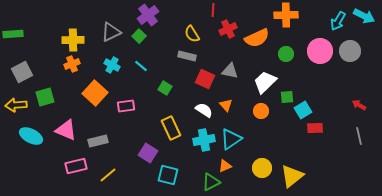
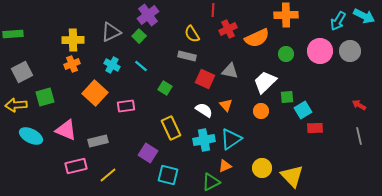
yellow triangle at (292, 176): rotated 35 degrees counterclockwise
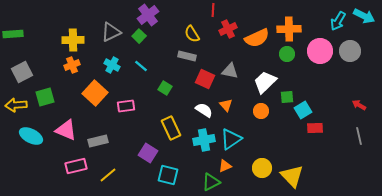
orange cross at (286, 15): moved 3 px right, 14 px down
green circle at (286, 54): moved 1 px right
orange cross at (72, 64): moved 1 px down
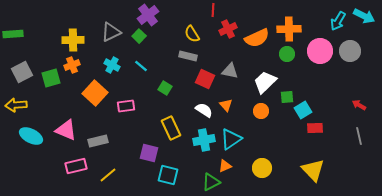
gray rectangle at (187, 56): moved 1 px right
green square at (45, 97): moved 6 px right, 19 px up
purple square at (148, 153): moved 1 px right; rotated 18 degrees counterclockwise
yellow triangle at (292, 176): moved 21 px right, 6 px up
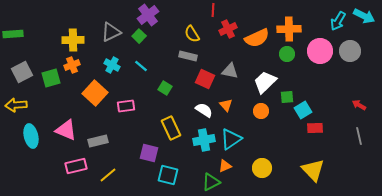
cyan ellipse at (31, 136): rotated 50 degrees clockwise
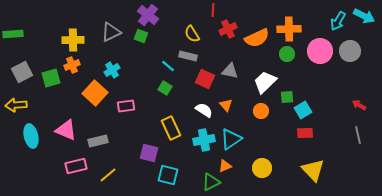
purple cross at (148, 15): rotated 15 degrees counterclockwise
green square at (139, 36): moved 2 px right; rotated 24 degrees counterclockwise
cyan cross at (112, 65): moved 5 px down; rotated 28 degrees clockwise
cyan line at (141, 66): moved 27 px right
red rectangle at (315, 128): moved 10 px left, 5 px down
gray line at (359, 136): moved 1 px left, 1 px up
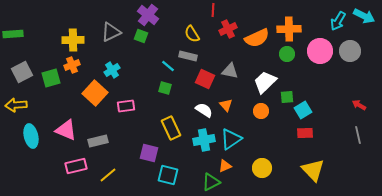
green square at (165, 88): rotated 16 degrees counterclockwise
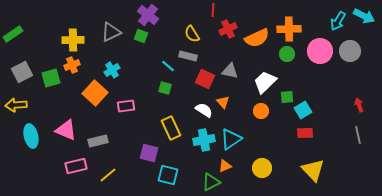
green rectangle at (13, 34): rotated 30 degrees counterclockwise
orange triangle at (226, 105): moved 3 px left, 3 px up
red arrow at (359, 105): rotated 40 degrees clockwise
